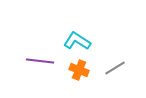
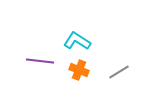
gray line: moved 4 px right, 4 px down
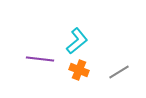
cyan L-shape: rotated 108 degrees clockwise
purple line: moved 2 px up
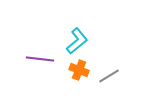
gray line: moved 10 px left, 4 px down
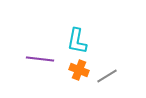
cyan L-shape: rotated 140 degrees clockwise
gray line: moved 2 px left
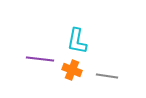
orange cross: moved 7 px left
gray line: rotated 40 degrees clockwise
